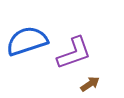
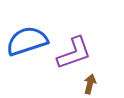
brown arrow: rotated 42 degrees counterclockwise
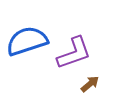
brown arrow: rotated 36 degrees clockwise
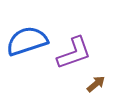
brown arrow: moved 6 px right
